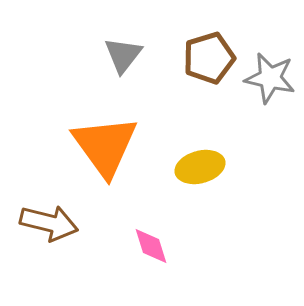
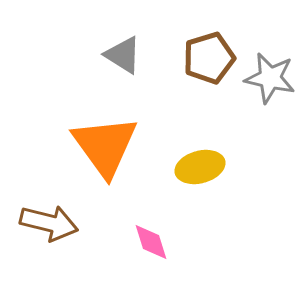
gray triangle: rotated 36 degrees counterclockwise
pink diamond: moved 4 px up
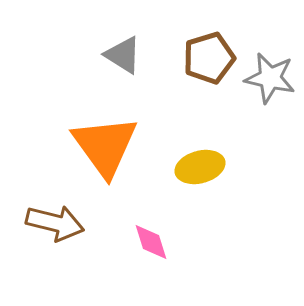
brown arrow: moved 6 px right
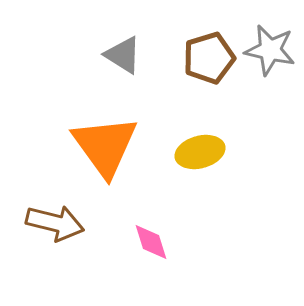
gray star: moved 28 px up
yellow ellipse: moved 15 px up
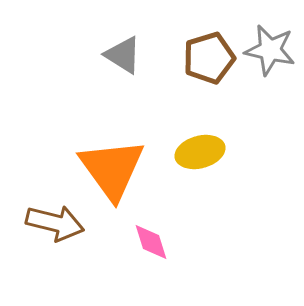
orange triangle: moved 7 px right, 23 px down
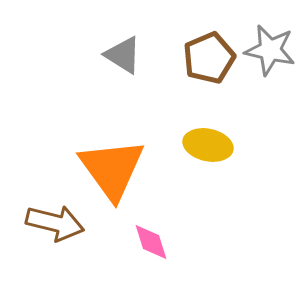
brown pentagon: rotated 6 degrees counterclockwise
yellow ellipse: moved 8 px right, 7 px up; rotated 27 degrees clockwise
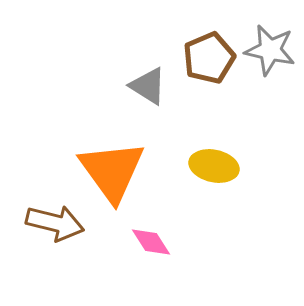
gray triangle: moved 25 px right, 31 px down
yellow ellipse: moved 6 px right, 21 px down
orange triangle: moved 2 px down
pink diamond: rotated 15 degrees counterclockwise
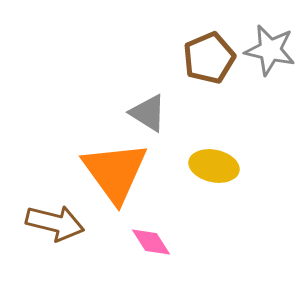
gray triangle: moved 27 px down
orange triangle: moved 3 px right, 1 px down
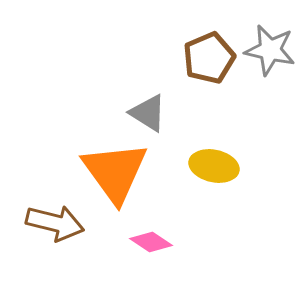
pink diamond: rotated 24 degrees counterclockwise
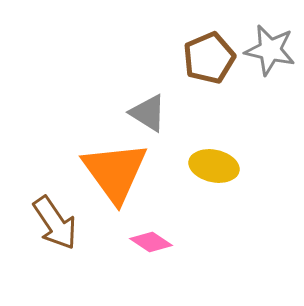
brown arrow: rotated 42 degrees clockwise
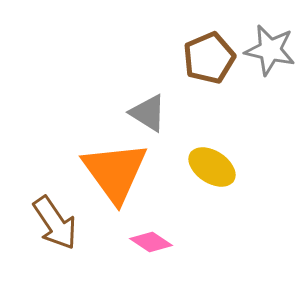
yellow ellipse: moved 2 px left, 1 px down; rotated 21 degrees clockwise
